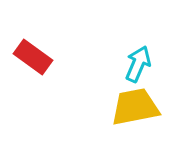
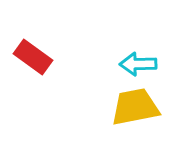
cyan arrow: rotated 114 degrees counterclockwise
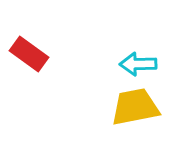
red rectangle: moved 4 px left, 3 px up
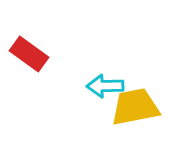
cyan arrow: moved 33 px left, 22 px down
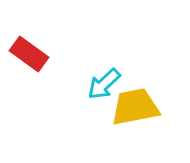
cyan arrow: moved 1 px left, 2 px up; rotated 42 degrees counterclockwise
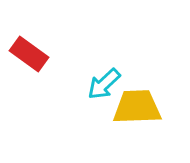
yellow trapezoid: moved 2 px right; rotated 9 degrees clockwise
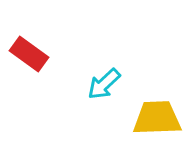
yellow trapezoid: moved 20 px right, 11 px down
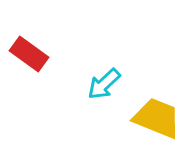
yellow trapezoid: rotated 24 degrees clockwise
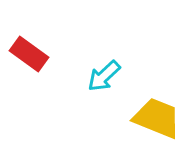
cyan arrow: moved 8 px up
